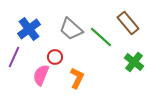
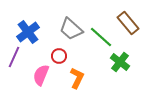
blue cross: moved 1 px left, 3 px down
red circle: moved 4 px right, 1 px up
green cross: moved 14 px left
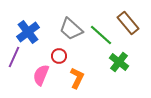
green line: moved 2 px up
green cross: moved 1 px left
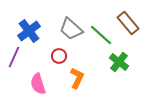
blue cross: moved 1 px right, 1 px up
pink semicircle: moved 3 px left, 9 px down; rotated 40 degrees counterclockwise
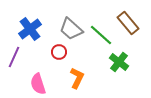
blue cross: moved 1 px right, 2 px up
red circle: moved 4 px up
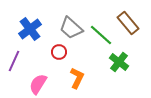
gray trapezoid: moved 1 px up
purple line: moved 4 px down
pink semicircle: rotated 50 degrees clockwise
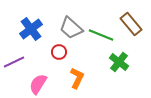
brown rectangle: moved 3 px right, 1 px down
blue cross: moved 1 px right
green line: rotated 20 degrees counterclockwise
purple line: moved 1 px down; rotated 40 degrees clockwise
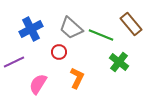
blue cross: rotated 10 degrees clockwise
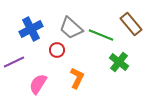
red circle: moved 2 px left, 2 px up
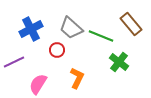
green line: moved 1 px down
